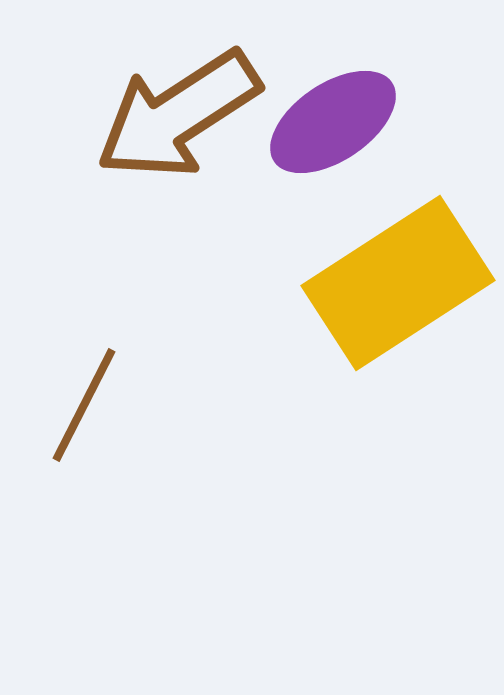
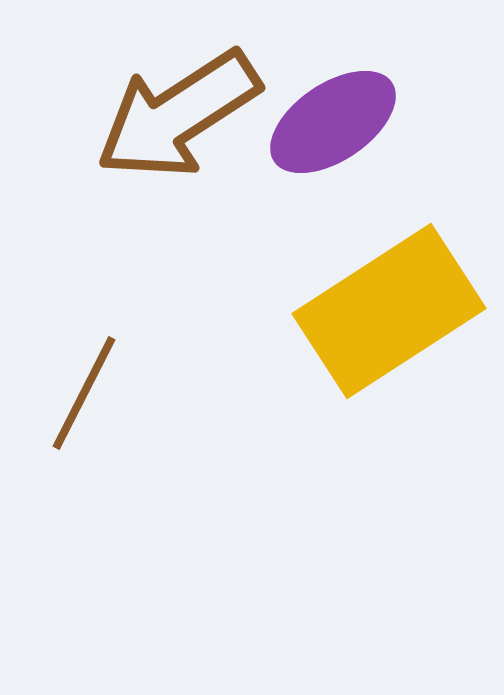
yellow rectangle: moved 9 px left, 28 px down
brown line: moved 12 px up
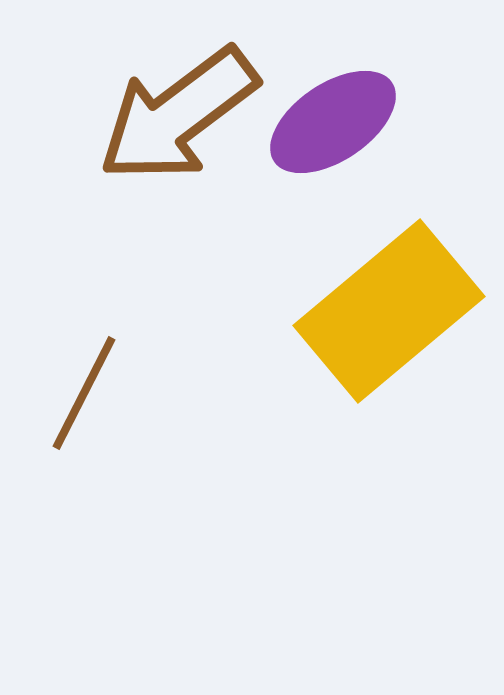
brown arrow: rotated 4 degrees counterclockwise
yellow rectangle: rotated 7 degrees counterclockwise
